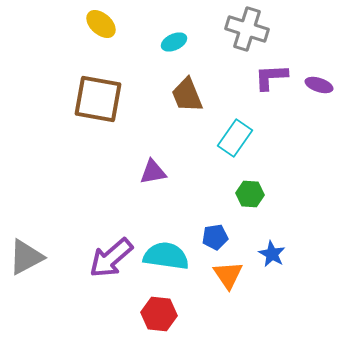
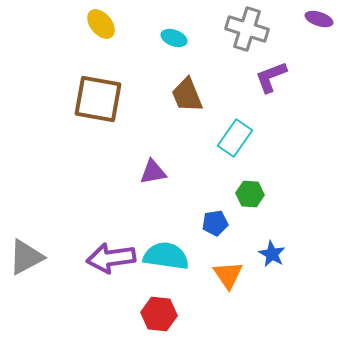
yellow ellipse: rotated 8 degrees clockwise
cyan ellipse: moved 4 px up; rotated 45 degrees clockwise
purple L-shape: rotated 18 degrees counterclockwise
purple ellipse: moved 66 px up
blue pentagon: moved 14 px up
purple arrow: rotated 33 degrees clockwise
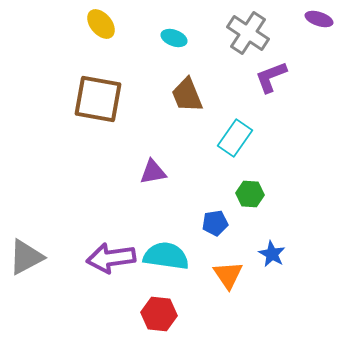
gray cross: moved 1 px right, 4 px down; rotated 15 degrees clockwise
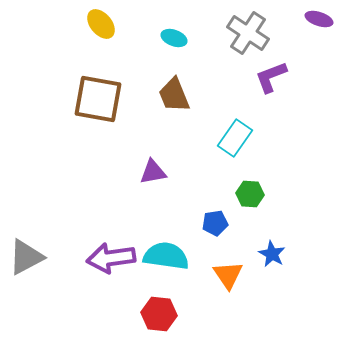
brown trapezoid: moved 13 px left
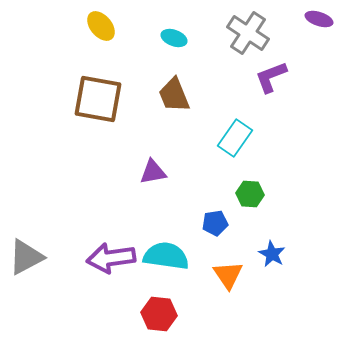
yellow ellipse: moved 2 px down
